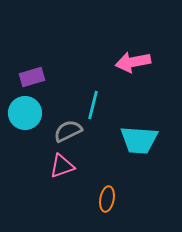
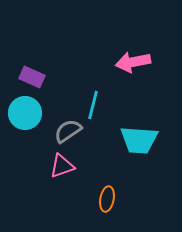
purple rectangle: rotated 40 degrees clockwise
gray semicircle: rotated 8 degrees counterclockwise
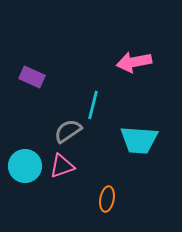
pink arrow: moved 1 px right
cyan circle: moved 53 px down
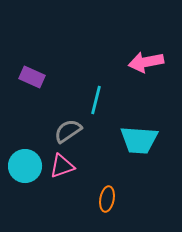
pink arrow: moved 12 px right
cyan line: moved 3 px right, 5 px up
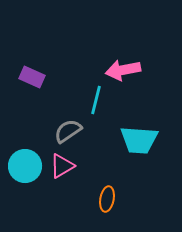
pink arrow: moved 23 px left, 8 px down
pink triangle: rotated 12 degrees counterclockwise
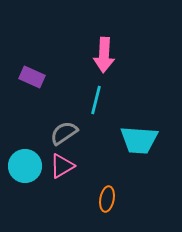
pink arrow: moved 19 px left, 15 px up; rotated 76 degrees counterclockwise
gray semicircle: moved 4 px left, 2 px down
